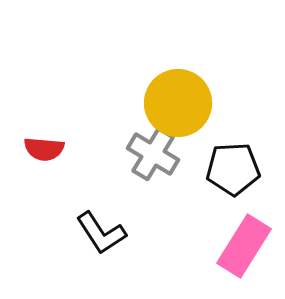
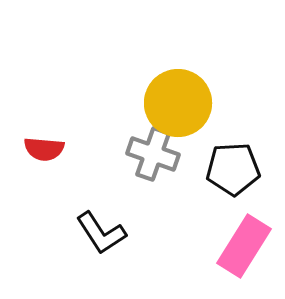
gray cross: rotated 12 degrees counterclockwise
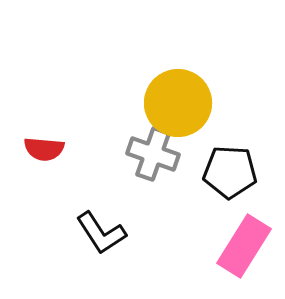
black pentagon: moved 3 px left, 3 px down; rotated 6 degrees clockwise
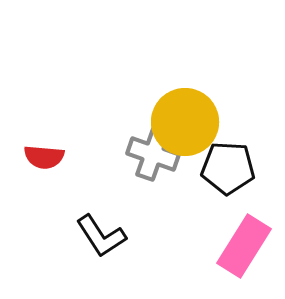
yellow circle: moved 7 px right, 19 px down
red semicircle: moved 8 px down
black pentagon: moved 2 px left, 4 px up
black L-shape: moved 3 px down
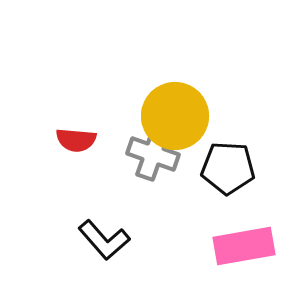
yellow circle: moved 10 px left, 6 px up
red semicircle: moved 32 px right, 17 px up
black L-shape: moved 3 px right, 4 px down; rotated 8 degrees counterclockwise
pink rectangle: rotated 48 degrees clockwise
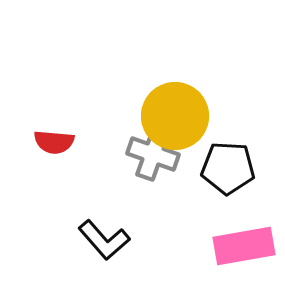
red semicircle: moved 22 px left, 2 px down
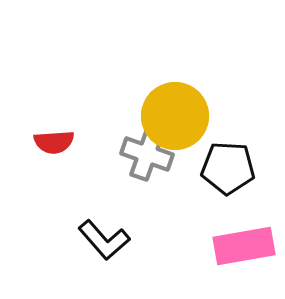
red semicircle: rotated 9 degrees counterclockwise
gray cross: moved 6 px left
